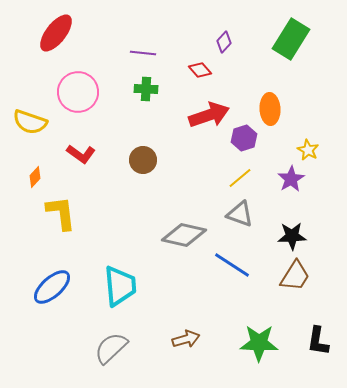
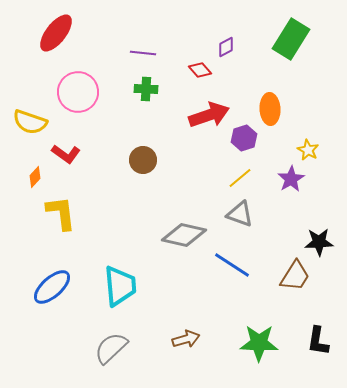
purple diamond: moved 2 px right, 5 px down; rotated 20 degrees clockwise
red L-shape: moved 15 px left
black star: moved 27 px right, 6 px down
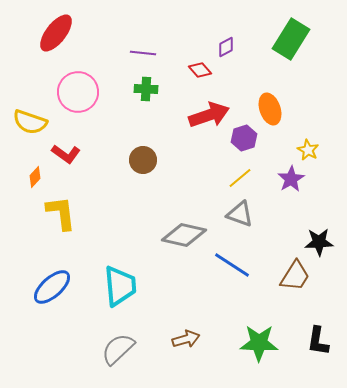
orange ellipse: rotated 16 degrees counterclockwise
gray semicircle: moved 7 px right, 1 px down
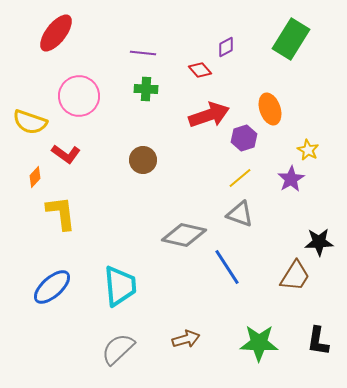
pink circle: moved 1 px right, 4 px down
blue line: moved 5 px left, 2 px down; rotated 24 degrees clockwise
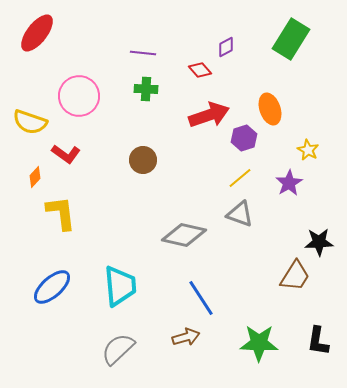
red ellipse: moved 19 px left
purple star: moved 2 px left, 4 px down
blue line: moved 26 px left, 31 px down
brown arrow: moved 2 px up
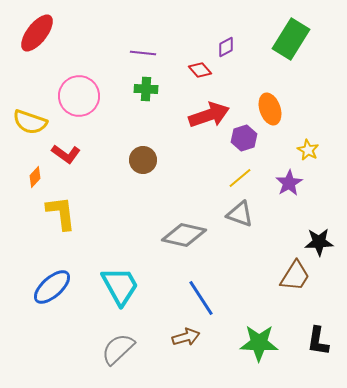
cyan trapezoid: rotated 24 degrees counterclockwise
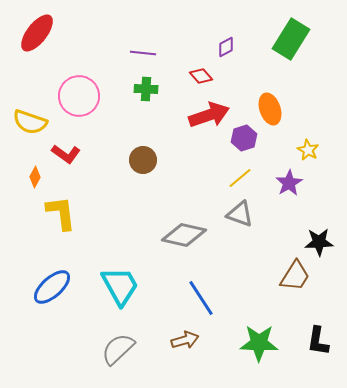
red diamond: moved 1 px right, 6 px down
orange diamond: rotated 15 degrees counterclockwise
brown arrow: moved 1 px left, 3 px down
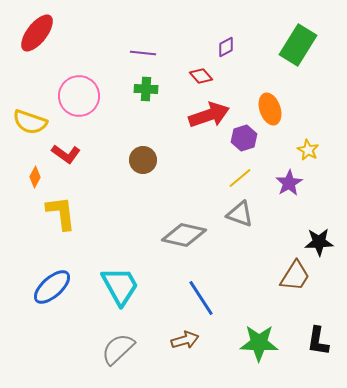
green rectangle: moved 7 px right, 6 px down
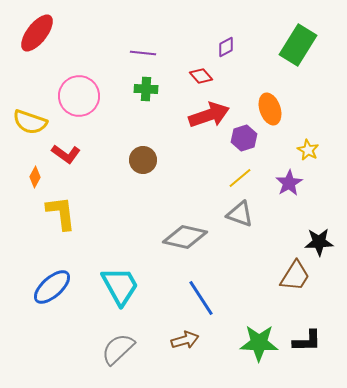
gray diamond: moved 1 px right, 2 px down
black L-shape: moved 11 px left; rotated 100 degrees counterclockwise
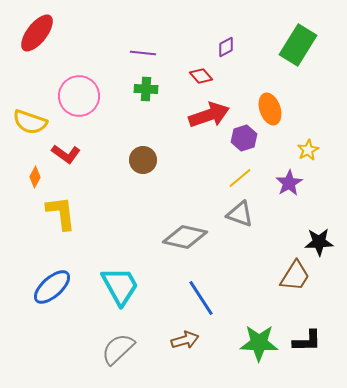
yellow star: rotated 15 degrees clockwise
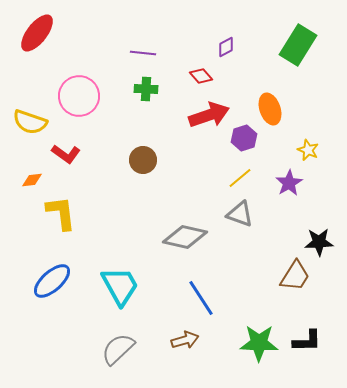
yellow star: rotated 20 degrees counterclockwise
orange diamond: moved 3 px left, 3 px down; rotated 55 degrees clockwise
blue ellipse: moved 6 px up
